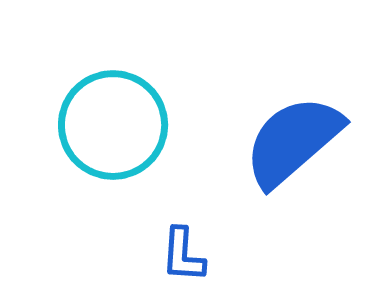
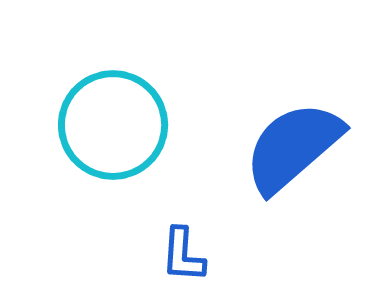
blue semicircle: moved 6 px down
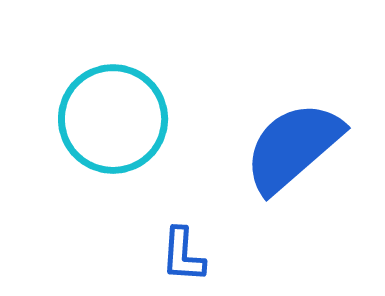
cyan circle: moved 6 px up
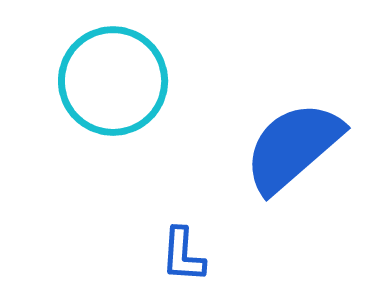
cyan circle: moved 38 px up
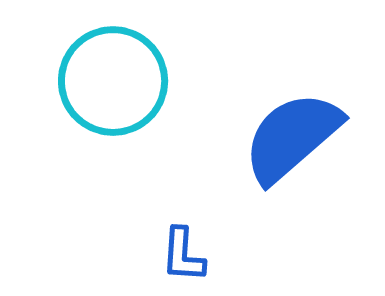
blue semicircle: moved 1 px left, 10 px up
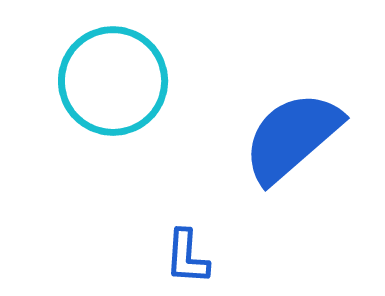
blue L-shape: moved 4 px right, 2 px down
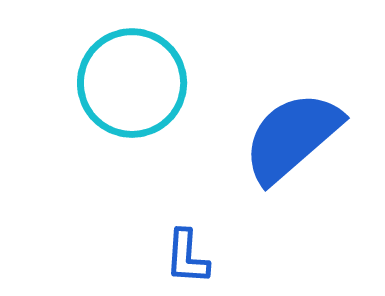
cyan circle: moved 19 px right, 2 px down
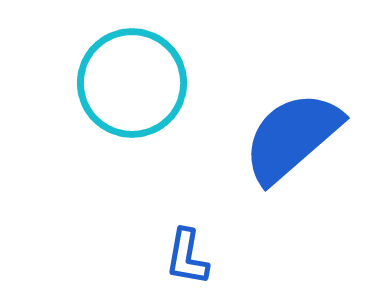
blue L-shape: rotated 6 degrees clockwise
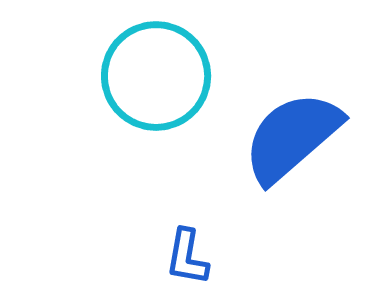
cyan circle: moved 24 px right, 7 px up
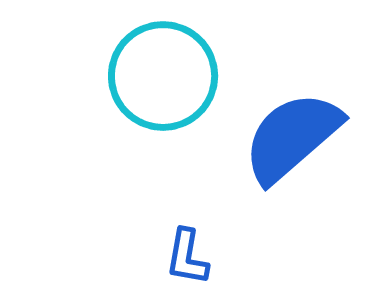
cyan circle: moved 7 px right
